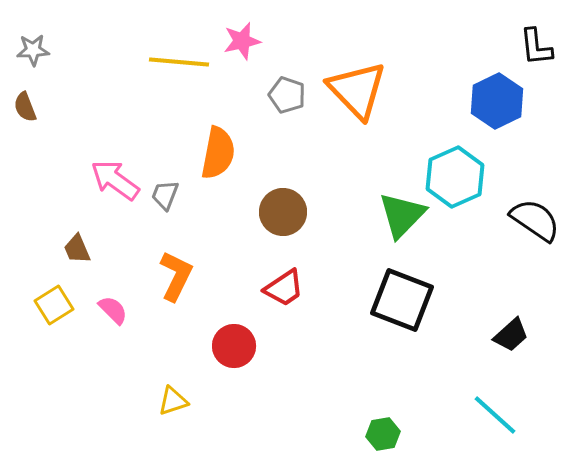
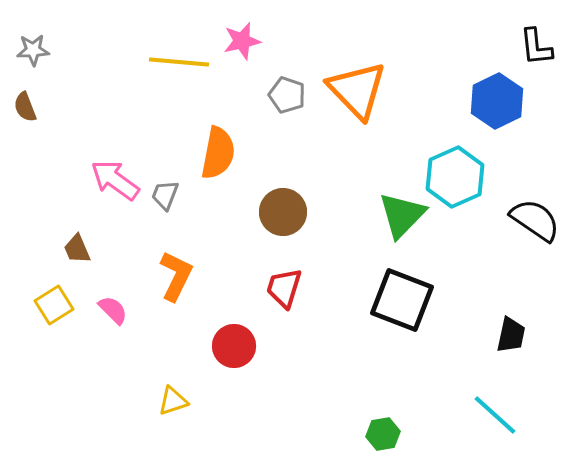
red trapezoid: rotated 141 degrees clockwise
black trapezoid: rotated 36 degrees counterclockwise
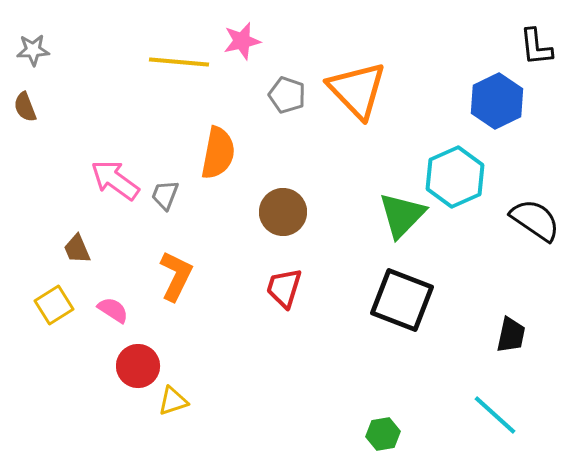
pink semicircle: rotated 12 degrees counterclockwise
red circle: moved 96 px left, 20 px down
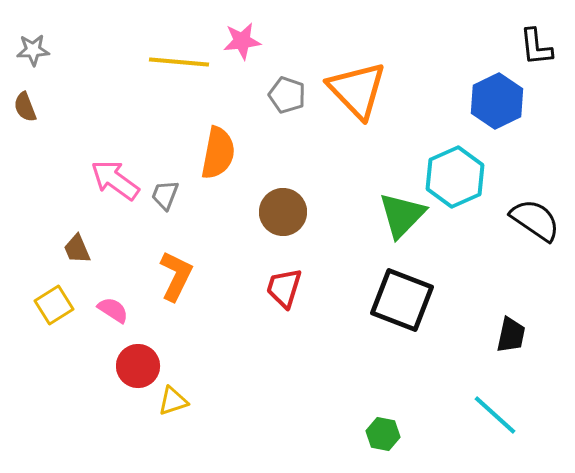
pink star: rotated 6 degrees clockwise
green hexagon: rotated 20 degrees clockwise
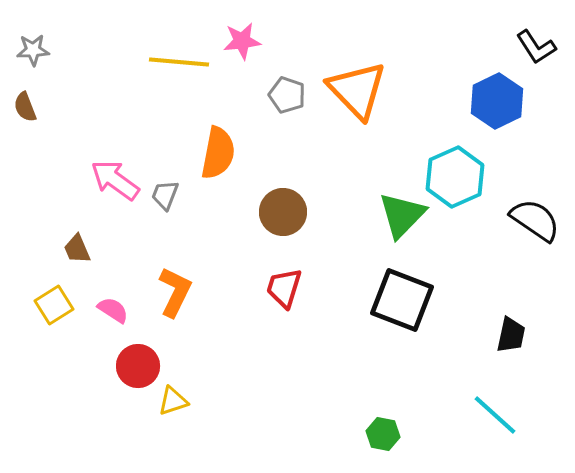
black L-shape: rotated 27 degrees counterclockwise
orange L-shape: moved 1 px left, 16 px down
